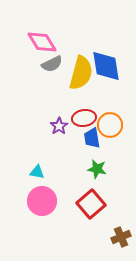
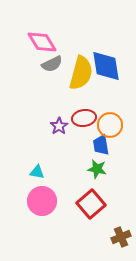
blue trapezoid: moved 9 px right, 7 px down
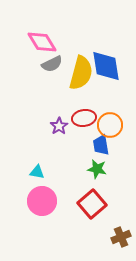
red square: moved 1 px right
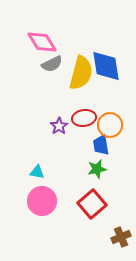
green star: rotated 24 degrees counterclockwise
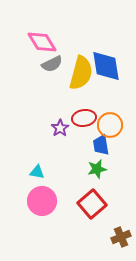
purple star: moved 1 px right, 2 px down
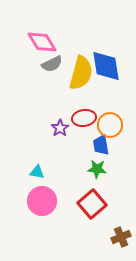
green star: rotated 18 degrees clockwise
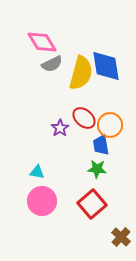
red ellipse: rotated 50 degrees clockwise
brown cross: rotated 24 degrees counterclockwise
